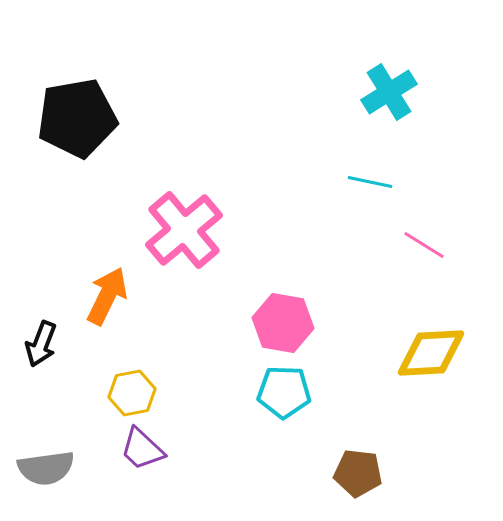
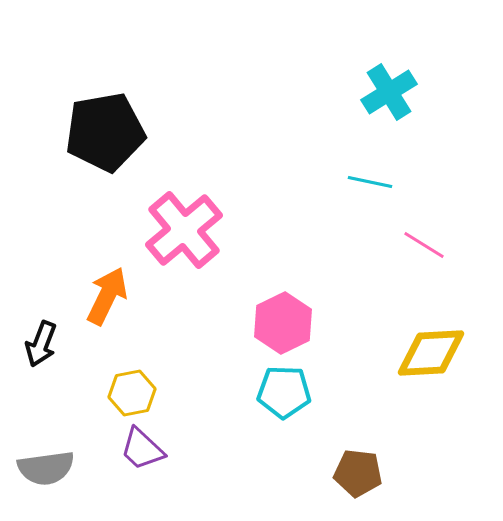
black pentagon: moved 28 px right, 14 px down
pink hexagon: rotated 24 degrees clockwise
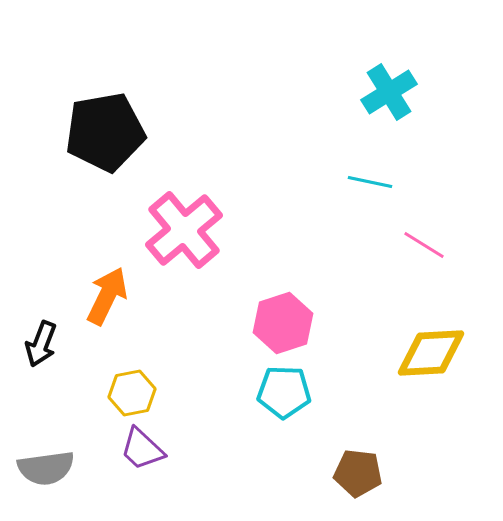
pink hexagon: rotated 8 degrees clockwise
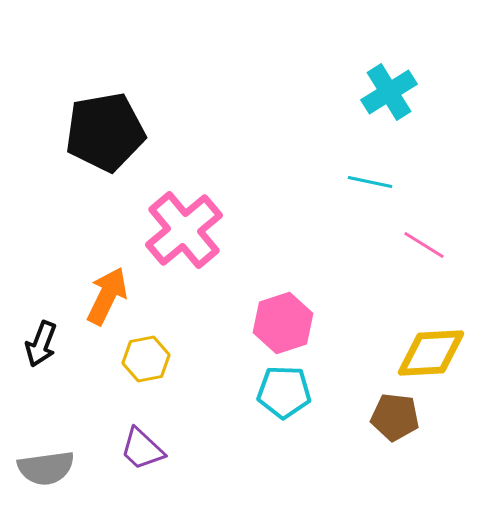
yellow hexagon: moved 14 px right, 34 px up
brown pentagon: moved 37 px right, 56 px up
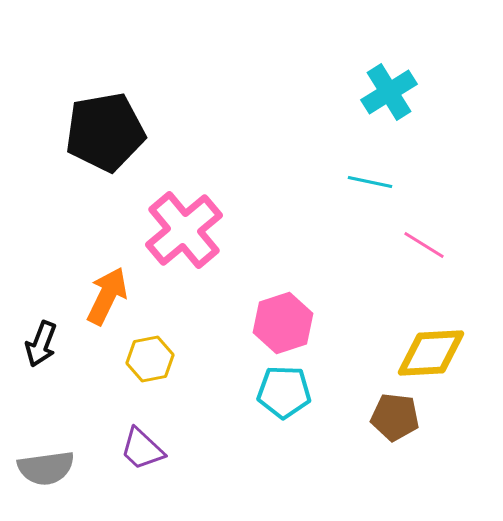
yellow hexagon: moved 4 px right
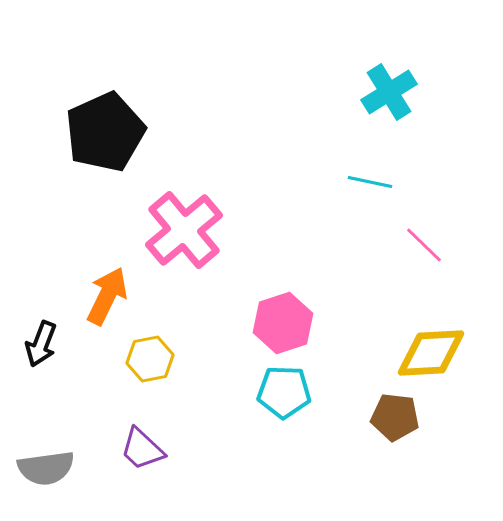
black pentagon: rotated 14 degrees counterclockwise
pink line: rotated 12 degrees clockwise
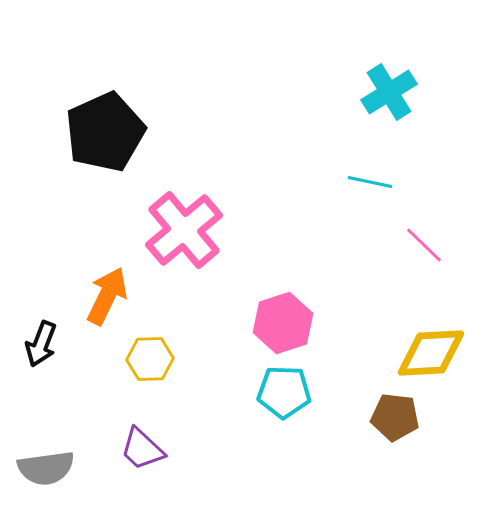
yellow hexagon: rotated 9 degrees clockwise
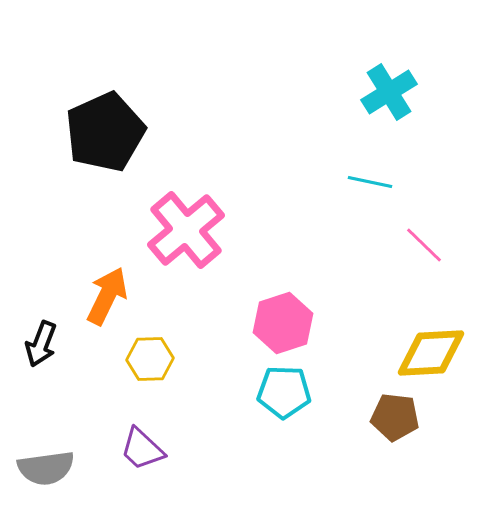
pink cross: moved 2 px right
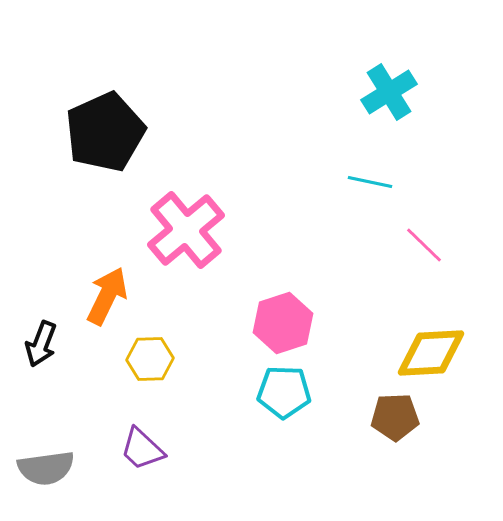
brown pentagon: rotated 9 degrees counterclockwise
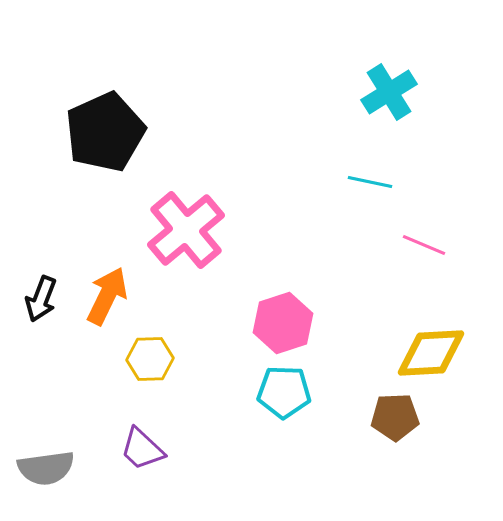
pink line: rotated 21 degrees counterclockwise
black arrow: moved 45 px up
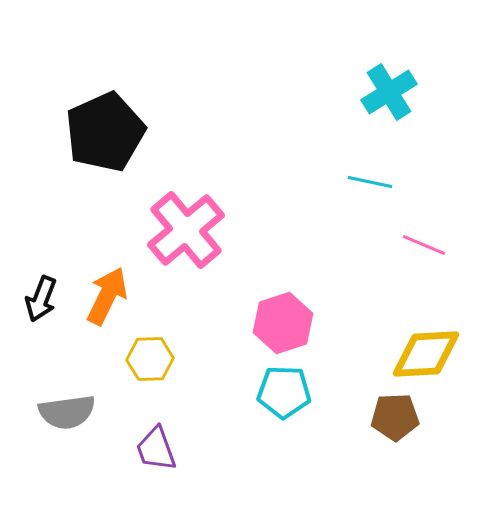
yellow diamond: moved 5 px left, 1 px down
purple trapezoid: moved 14 px right; rotated 27 degrees clockwise
gray semicircle: moved 21 px right, 56 px up
